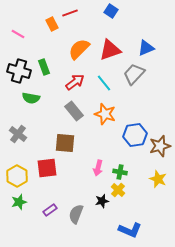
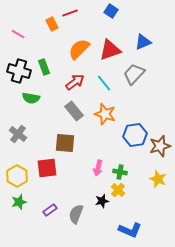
blue triangle: moved 3 px left, 6 px up
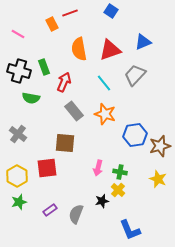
orange semicircle: rotated 55 degrees counterclockwise
gray trapezoid: moved 1 px right, 1 px down
red arrow: moved 11 px left; rotated 30 degrees counterclockwise
blue L-shape: rotated 45 degrees clockwise
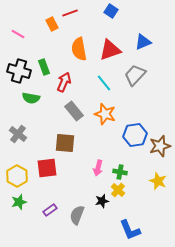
yellow star: moved 2 px down
gray semicircle: moved 1 px right, 1 px down
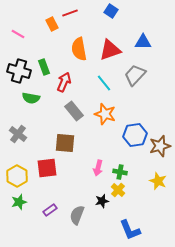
blue triangle: rotated 24 degrees clockwise
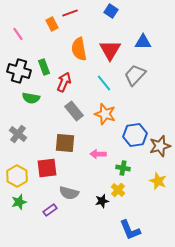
pink line: rotated 24 degrees clockwise
red triangle: rotated 40 degrees counterclockwise
pink arrow: moved 14 px up; rotated 77 degrees clockwise
green cross: moved 3 px right, 4 px up
gray semicircle: moved 8 px left, 22 px up; rotated 96 degrees counterclockwise
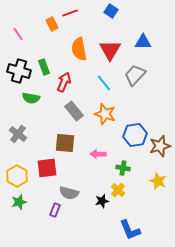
purple rectangle: moved 5 px right; rotated 32 degrees counterclockwise
